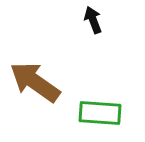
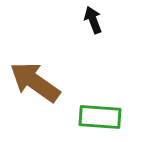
green rectangle: moved 4 px down
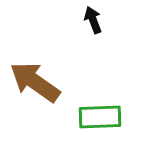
green rectangle: rotated 6 degrees counterclockwise
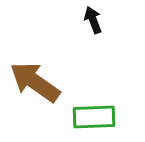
green rectangle: moved 6 px left
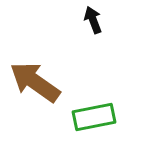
green rectangle: rotated 9 degrees counterclockwise
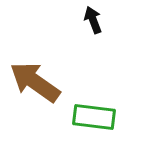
green rectangle: rotated 18 degrees clockwise
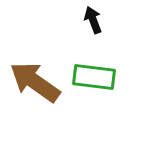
green rectangle: moved 40 px up
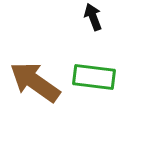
black arrow: moved 3 px up
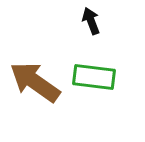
black arrow: moved 2 px left, 4 px down
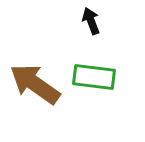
brown arrow: moved 2 px down
